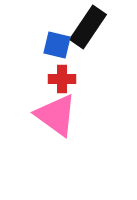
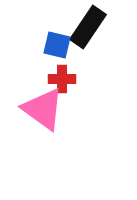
pink triangle: moved 13 px left, 6 px up
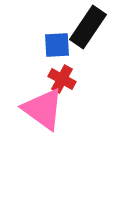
blue square: rotated 16 degrees counterclockwise
red cross: rotated 28 degrees clockwise
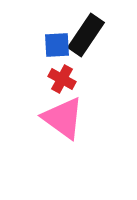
black rectangle: moved 2 px left, 8 px down
pink triangle: moved 20 px right, 9 px down
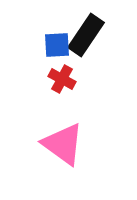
pink triangle: moved 26 px down
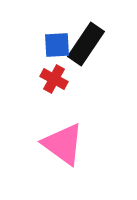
black rectangle: moved 9 px down
red cross: moved 8 px left
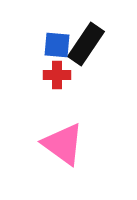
blue square: rotated 8 degrees clockwise
red cross: moved 3 px right, 4 px up; rotated 28 degrees counterclockwise
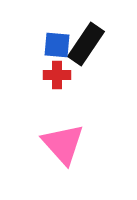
pink triangle: rotated 12 degrees clockwise
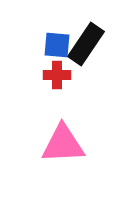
pink triangle: rotated 51 degrees counterclockwise
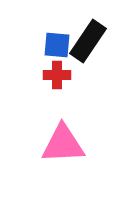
black rectangle: moved 2 px right, 3 px up
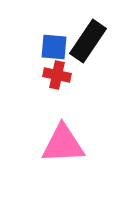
blue square: moved 3 px left, 2 px down
red cross: rotated 12 degrees clockwise
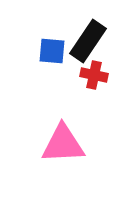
blue square: moved 2 px left, 4 px down
red cross: moved 37 px right
